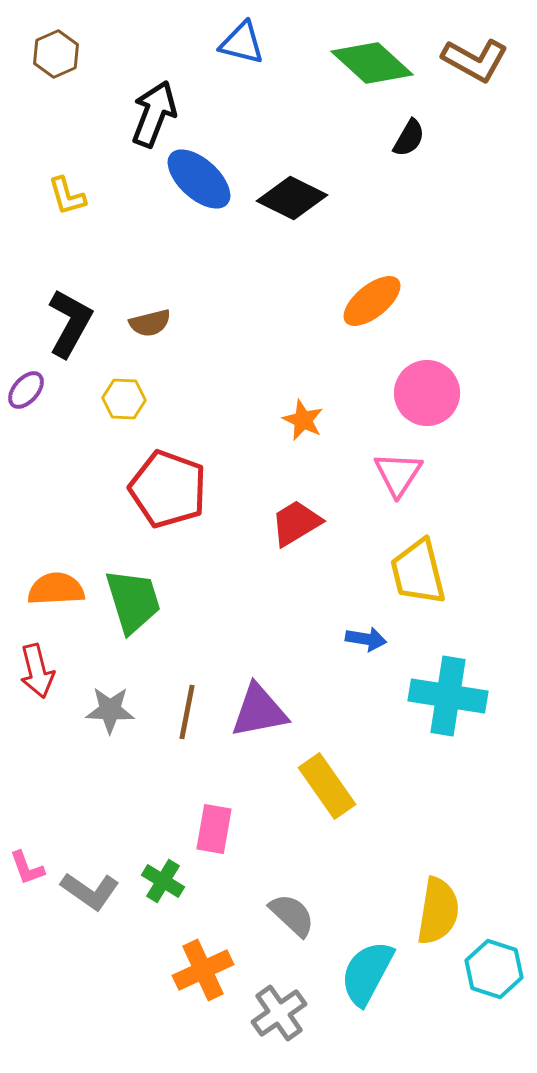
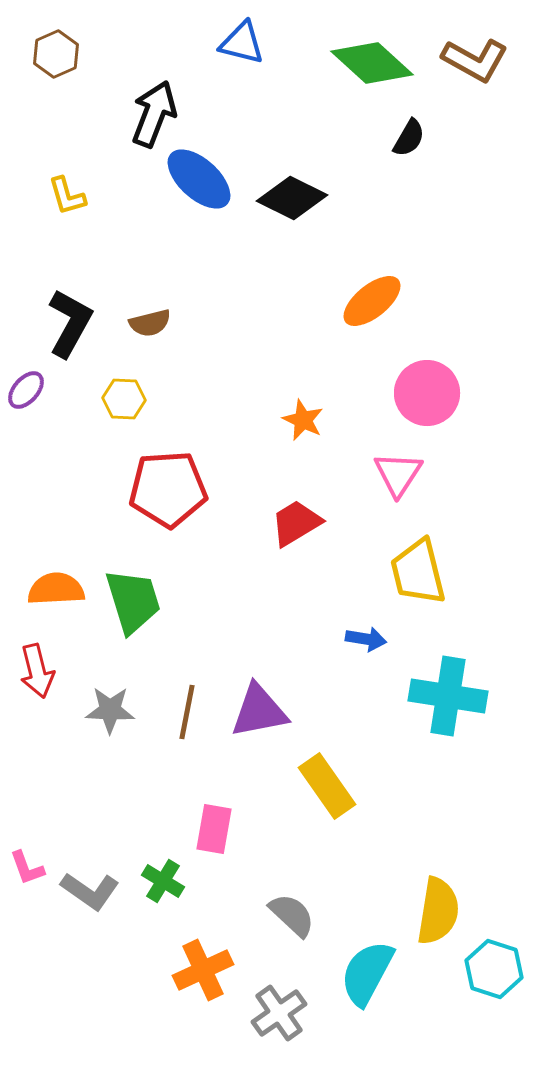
red pentagon: rotated 24 degrees counterclockwise
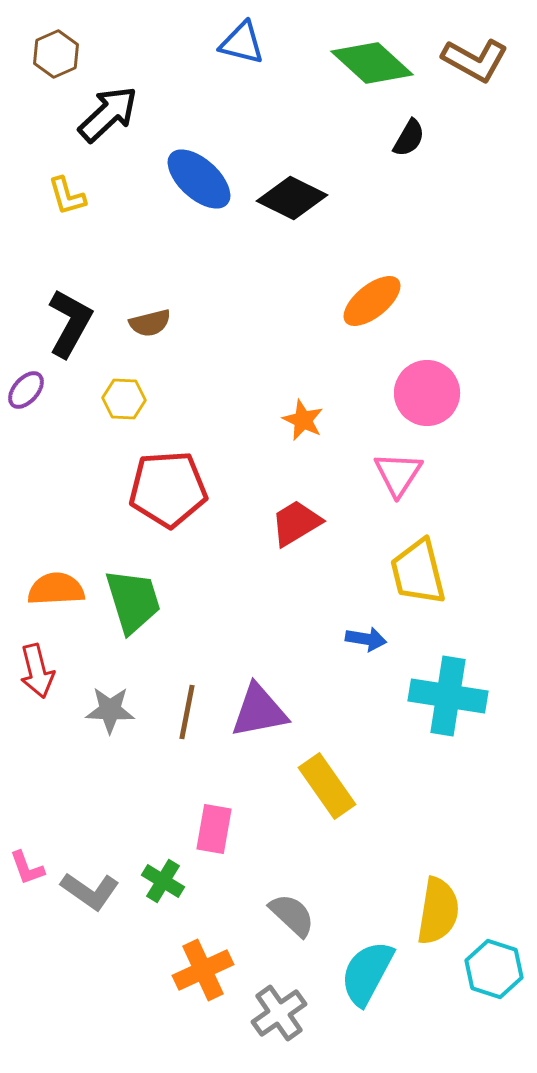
black arrow: moved 46 px left; rotated 26 degrees clockwise
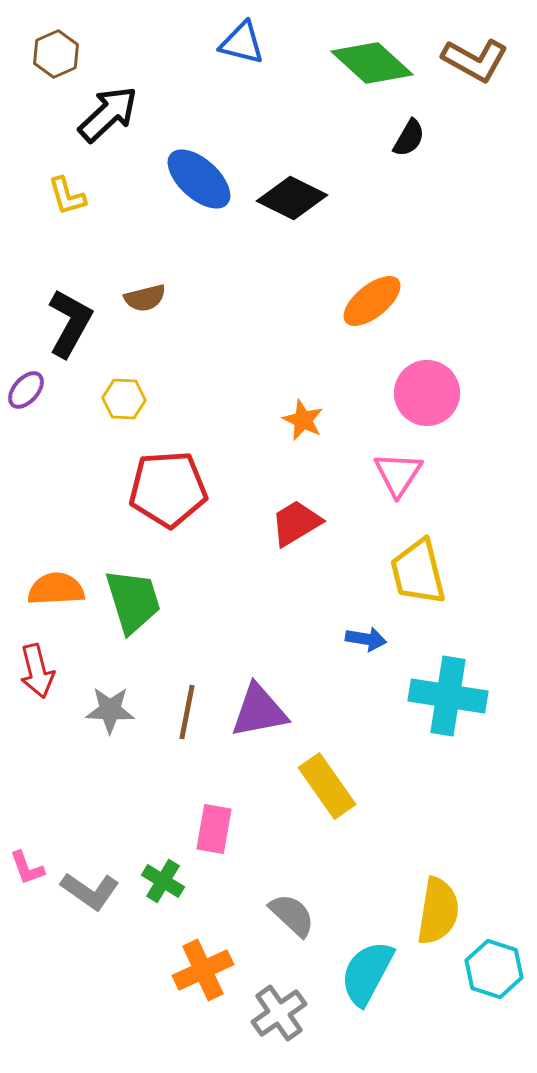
brown semicircle: moved 5 px left, 25 px up
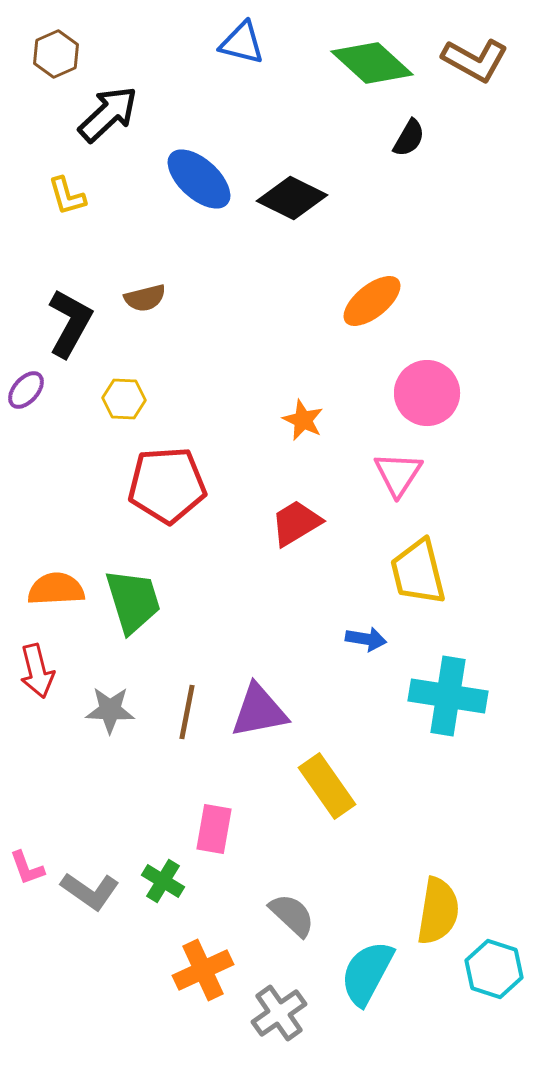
red pentagon: moved 1 px left, 4 px up
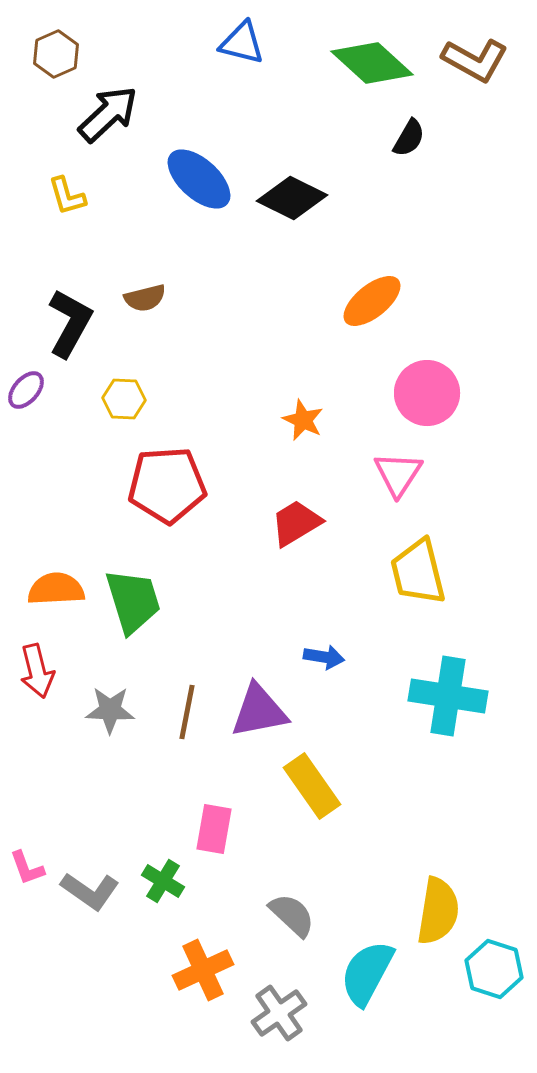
blue arrow: moved 42 px left, 18 px down
yellow rectangle: moved 15 px left
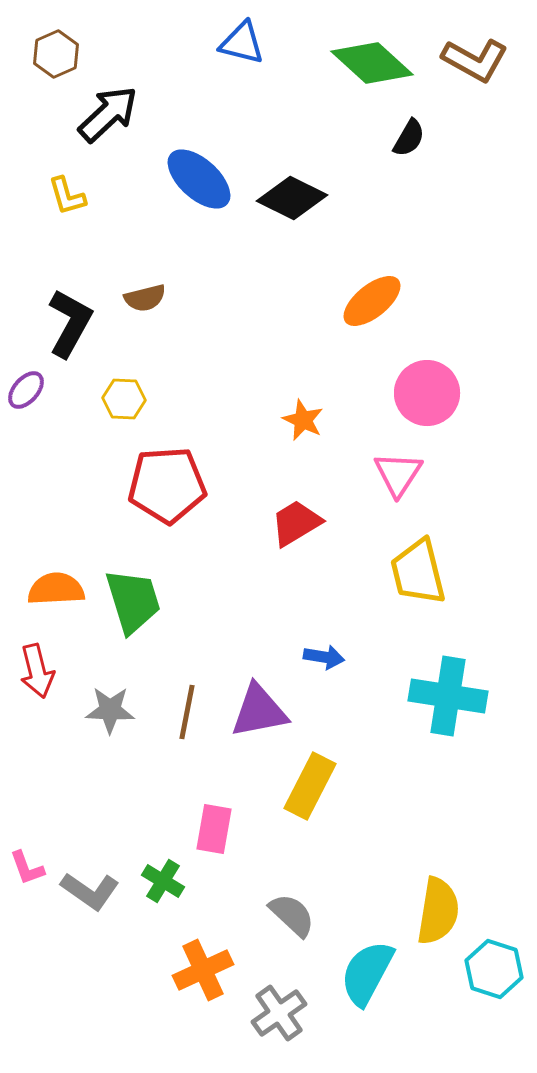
yellow rectangle: moved 2 px left; rotated 62 degrees clockwise
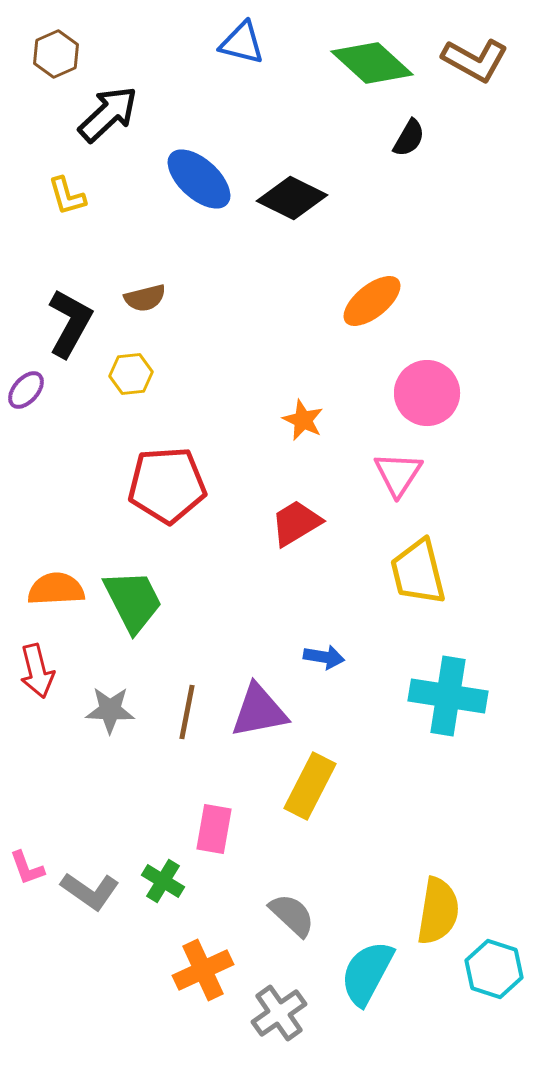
yellow hexagon: moved 7 px right, 25 px up; rotated 9 degrees counterclockwise
green trapezoid: rotated 10 degrees counterclockwise
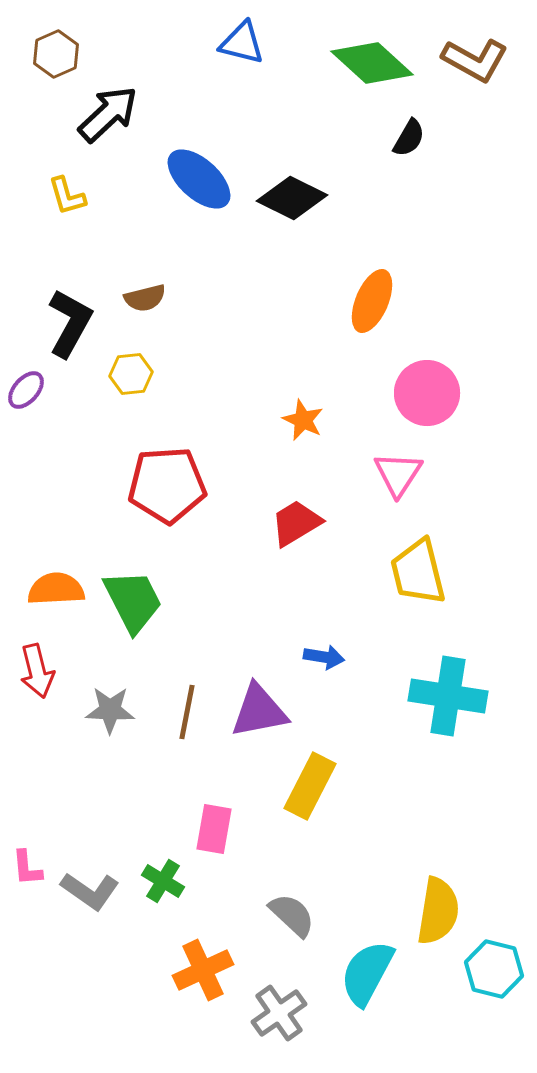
orange ellipse: rotated 28 degrees counterclockwise
pink L-shape: rotated 15 degrees clockwise
cyan hexagon: rotated 4 degrees counterclockwise
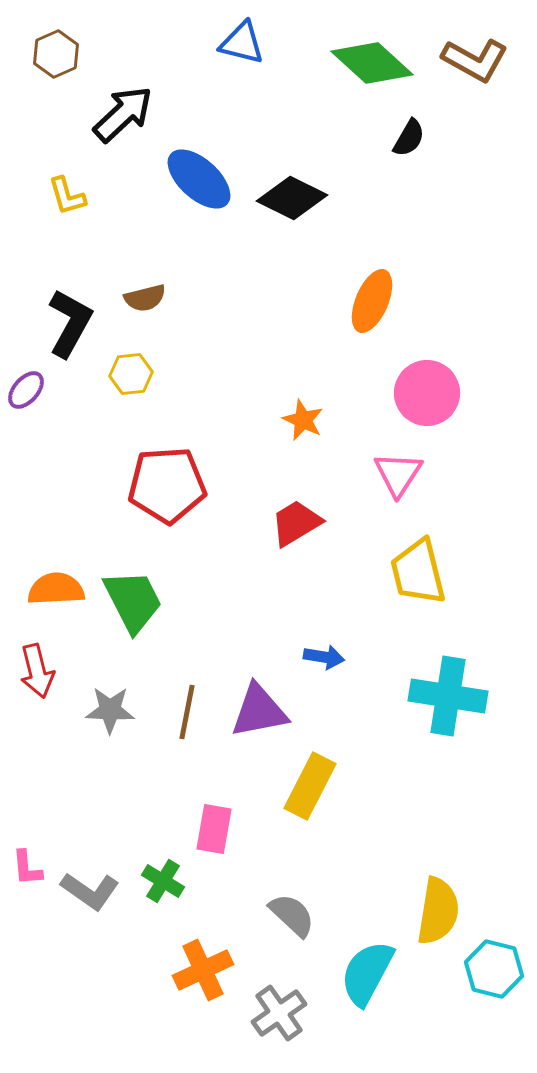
black arrow: moved 15 px right
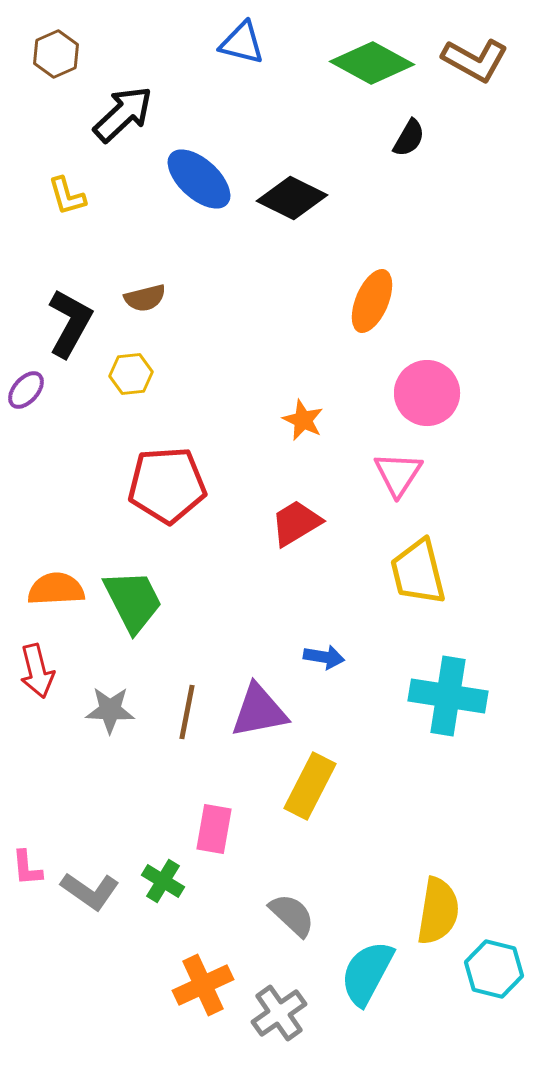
green diamond: rotated 14 degrees counterclockwise
orange cross: moved 15 px down
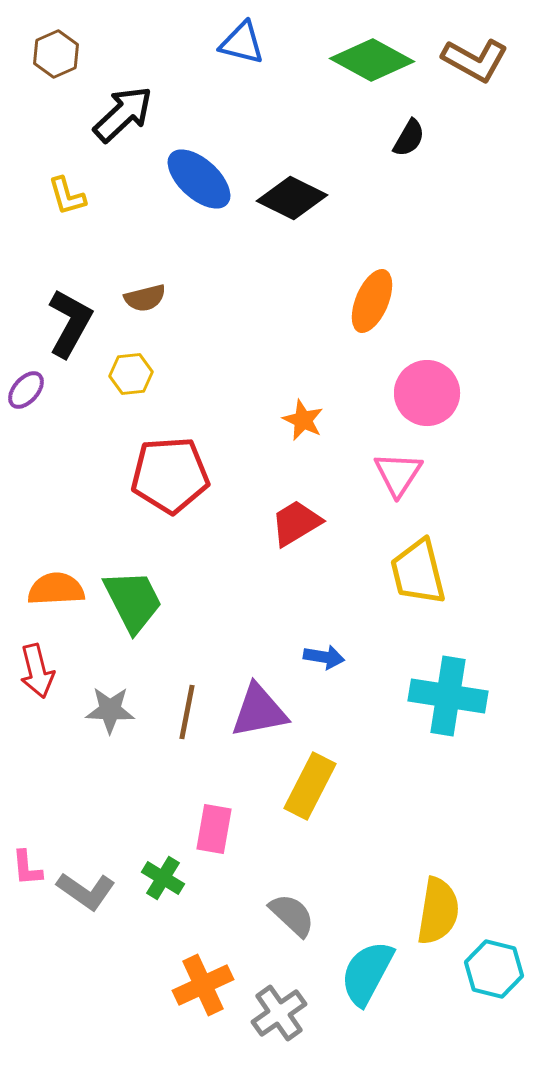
green diamond: moved 3 px up
red pentagon: moved 3 px right, 10 px up
green cross: moved 3 px up
gray L-shape: moved 4 px left
